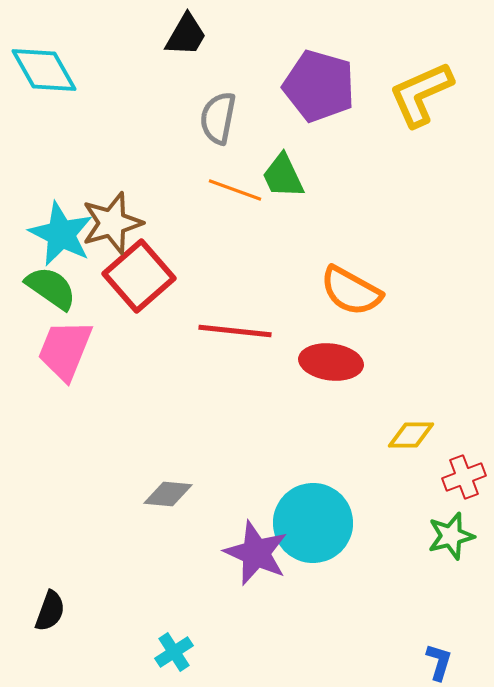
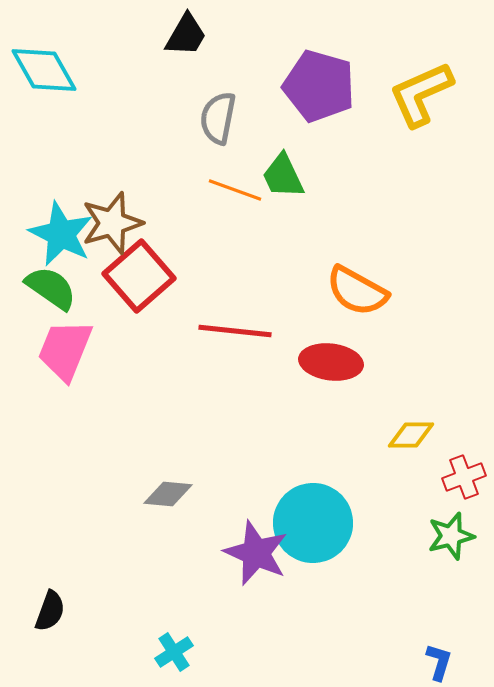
orange semicircle: moved 6 px right
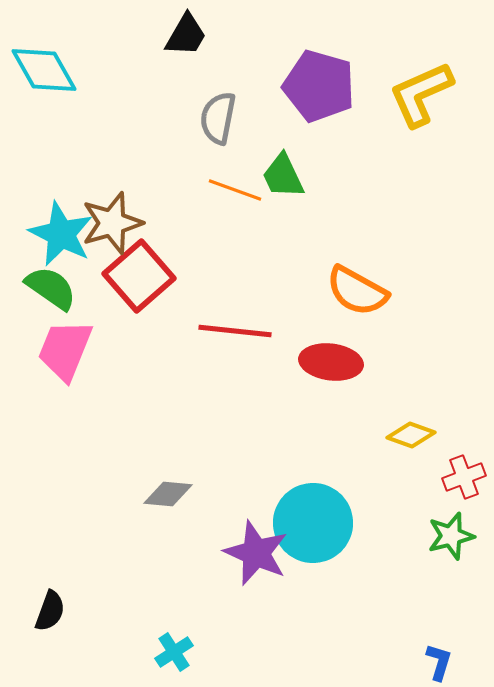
yellow diamond: rotated 21 degrees clockwise
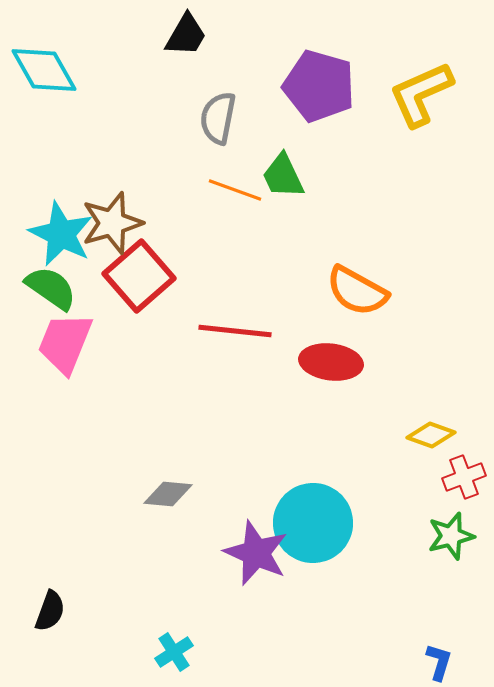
pink trapezoid: moved 7 px up
yellow diamond: moved 20 px right
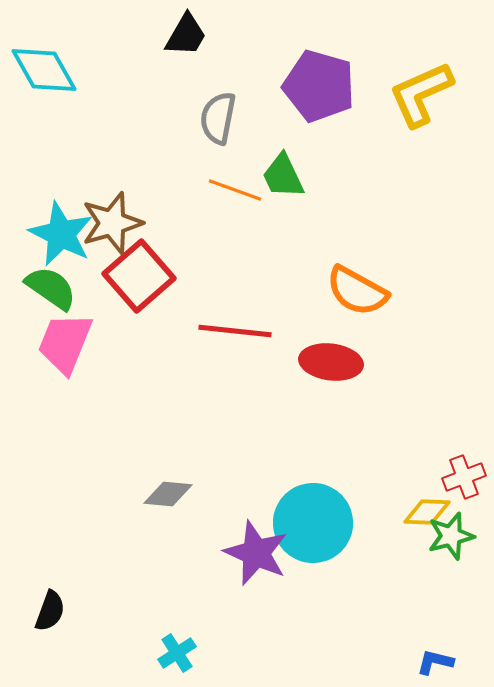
yellow diamond: moved 4 px left, 77 px down; rotated 18 degrees counterclockwise
cyan cross: moved 3 px right, 1 px down
blue L-shape: moved 4 px left; rotated 93 degrees counterclockwise
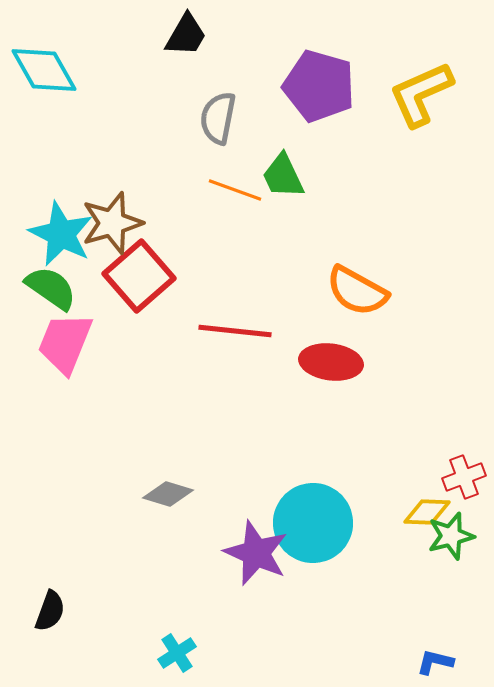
gray diamond: rotated 12 degrees clockwise
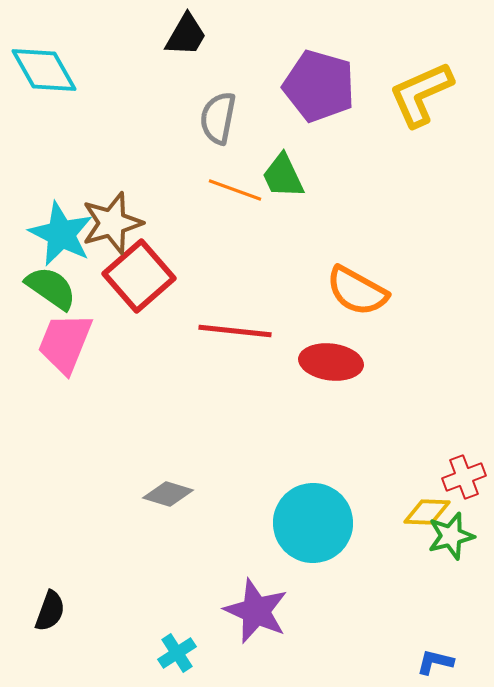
purple star: moved 58 px down
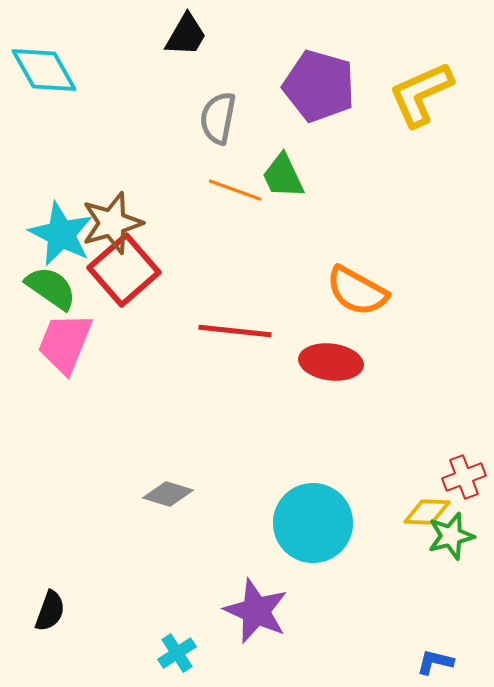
red square: moved 15 px left, 6 px up
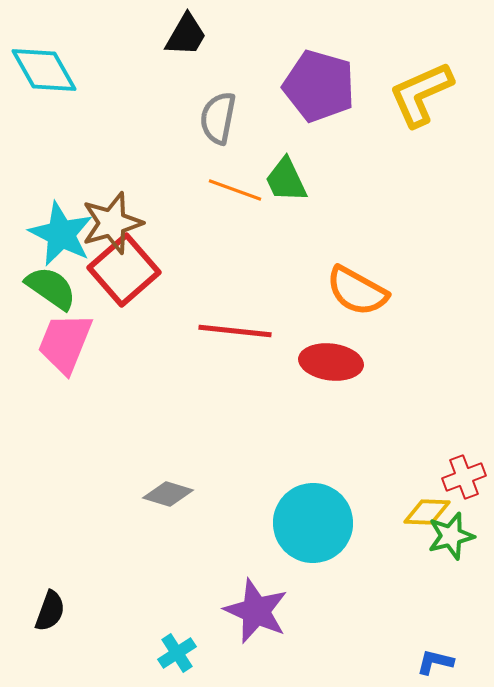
green trapezoid: moved 3 px right, 4 px down
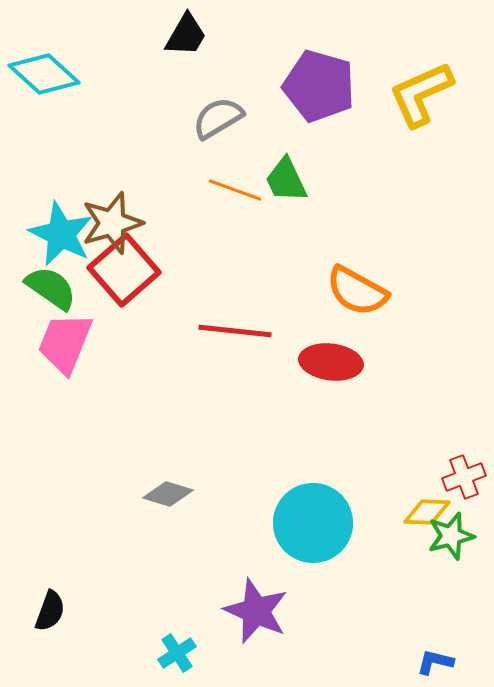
cyan diamond: moved 4 px down; rotated 18 degrees counterclockwise
gray semicircle: rotated 48 degrees clockwise
